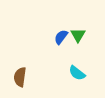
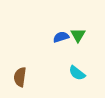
blue semicircle: rotated 35 degrees clockwise
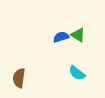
green triangle: rotated 28 degrees counterclockwise
brown semicircle: moved 1 px left, 1 px down
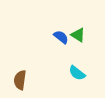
blue semicircle: rotated 56 degrees clockwise
brown semicircle: moved 1 px right, 2 px down
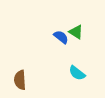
green triangle: moved 2 px left, 3 px up
brown semicircle: rotated 12 degrees counterclockwise
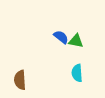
green triangle: moved 9 px down; rotated 21 degrees counterclockwise
cyan semicircle: rotated 48 degrees clockwise
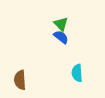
green triangle: moved 15 px left, 17 px up; rotated 35 degrees clockwise
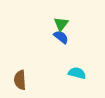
green triangle: rotated 21 degrees clockwise
cyan semicircle: rotated 108 degrees clockwise
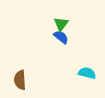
cyan semicircle: moved 10 px right
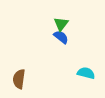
cyan semicircle: moved 1 px left
brown semicircle: moved 1 px left, 1 px up; rotated 12 degrees clockwise
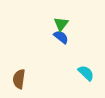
cyan semicircle: rotated 30 degrees clockwise
